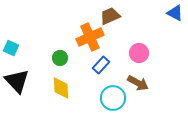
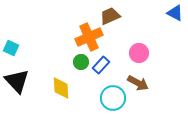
orange cross: moved 1 px left
green circle: moved 21 px right, 4 px down
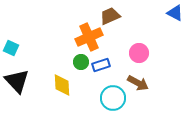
blue rectangle: rotated 30 degrees clockwise
yellow diamond: moved 1 px right, 3 px up
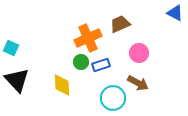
brown trapezoid: moved 10 px right, 8 px down
orange cross: moved 1 px left, 1 px down
black triangle: moved 1 px up
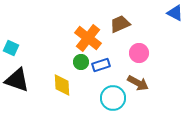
orange cross: rotated 28 degrees counterclockwise
black triangle: rotated 28 degrees counterclockwise
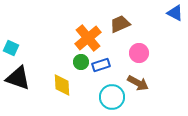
orange cross: rotated 12 degrees clockwise
black triangle: moved 1 px right, 2 px up
cyan circle: moved 1 px left, 1 px up
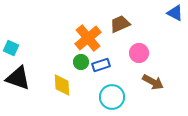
brown arrow: moved 15 px right, 1 px up
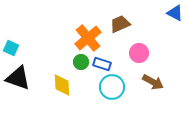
blue rectangle: moved 1 px right, 1 px up; rotated 36 degrees clockwise
cyan circle: moved 10 px up
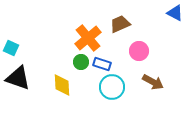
pink circle: moved 2 px up
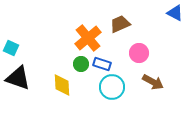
pink circle: moved 2 px down
green circle: moved 2 px down
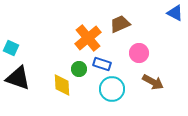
green circle: moved 2 px left, 5 px down
cyan circle: moved 2 px down
